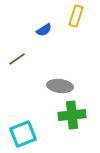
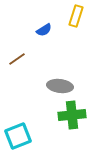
cyan square: moved 5 px left, 2 px down
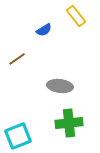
yellow rectangle: rotated 55 degrees counterclockwise
green cross: moved 3 px left, 8 px down
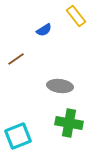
brown line: moved 1 px left
green cross: rotated 16 degrees clockwise
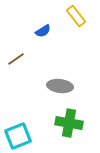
blue semicircle: moved 1 px left, 1 px down
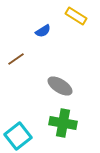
yellow rectangle: rotated 20 degrees counterclockwise
gray ellipse: rotated 25 degrees clockwise
green cross: moved 6 px left
cyan square: rotated 16 degrees counterclockwise
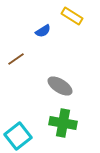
yellow rectangle: moved 4 px left
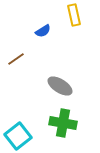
yellow rectangle: moved 2 px right, 1 px up; rotated 45 degrees clockwise
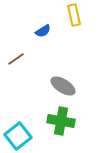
gray ellipse: moved 3 px right
green cross: moved 2 px left, 2 px up
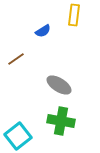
yellow rectangle: rotated 20 degrees clockwise
gray ellipse: moved 4 px left, 1 px up
